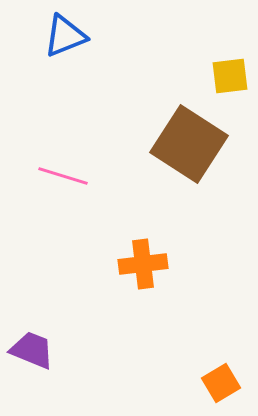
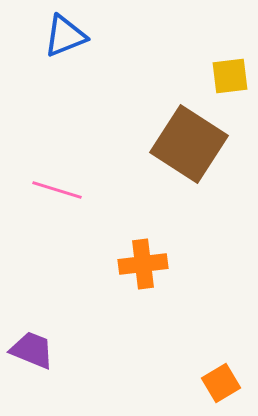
pink line: moved 6 px left, 14 px down
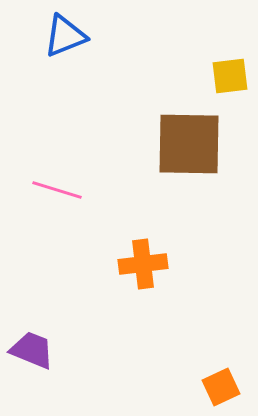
brown square: rotated 32 degrees counterclockwise
orange square: moved 4 px down; rotated 6 degrees clockwise
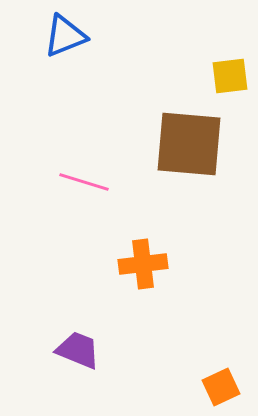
brown square: rotated 4 degrees clockwise
pink line: moved 27 px right, 8 px up
purple trapezoid: moved 46 px right
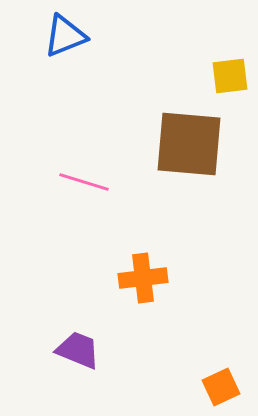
orange cross: moved 14 px down
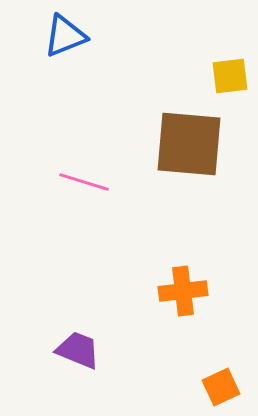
orange cross: moved 40 px right, 13 px down
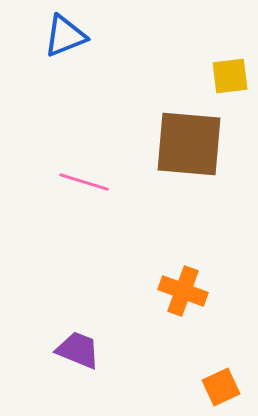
orange cross: rotated 27 degrees clockwise
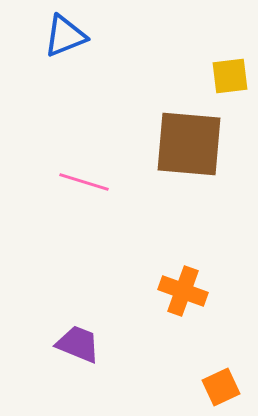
purple trapezoid: moved 6 px up
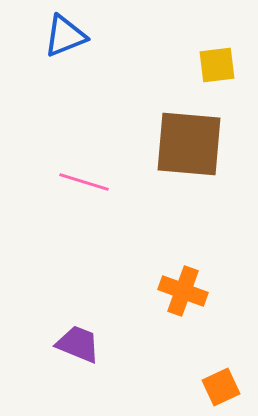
yellow square: moved 13 px left, 11 px up
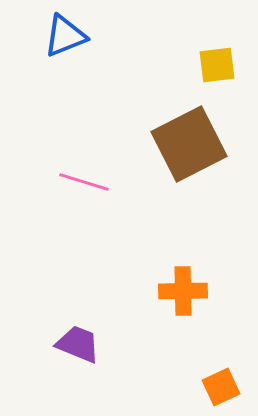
brown square: rotated 32 degrees counterclockwise
orange cross: rotated 21 degrees counterclockwise
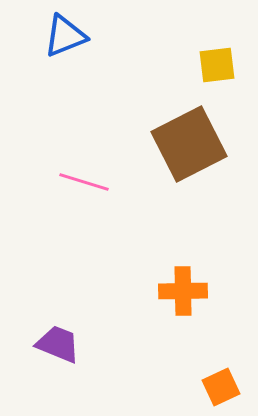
purple trapezoid: moved 20 px left
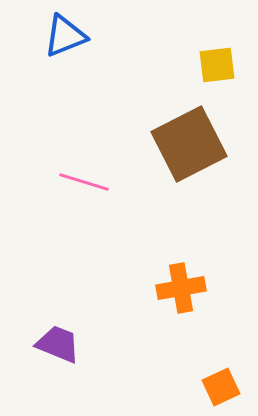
orange cross: moved 2 px left, 3 px up; rotated 9 degrees counterclockwise
